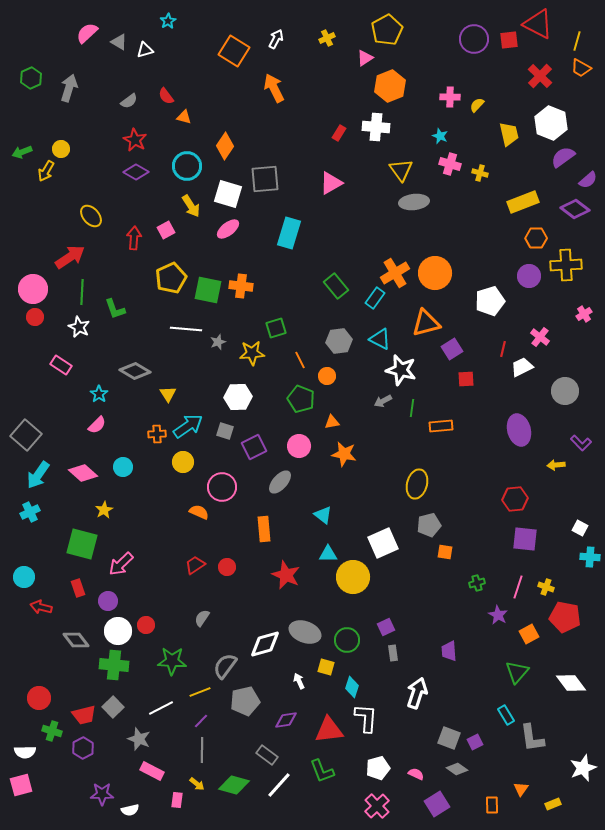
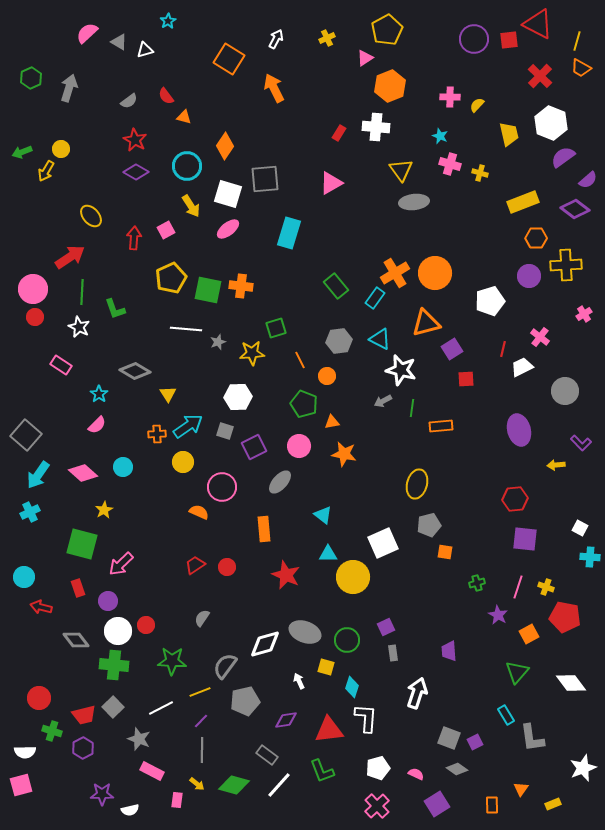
orange square at (234, 51): moved 5 px left, 8 px down
green pentagon at (301, 399): moved 3 px right, 5 px down
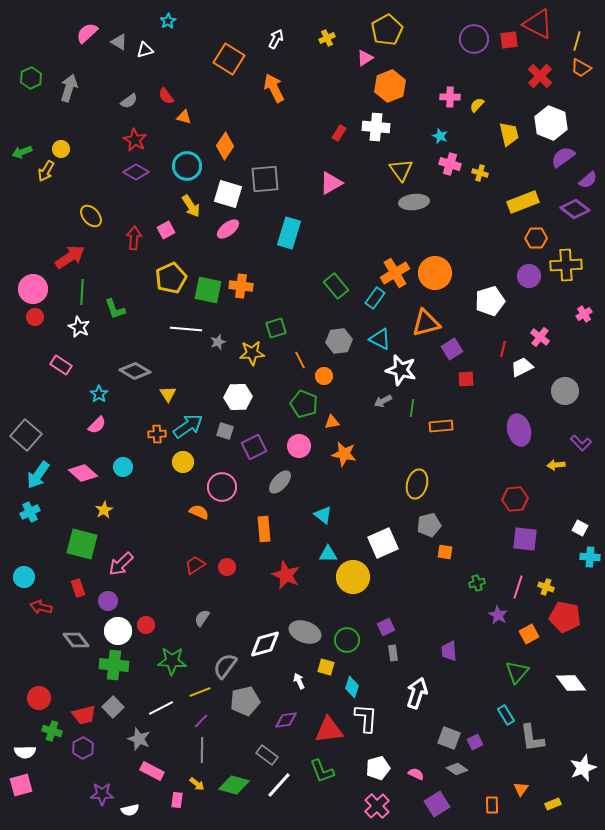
orange circle at (327, 376): moved 3 px left
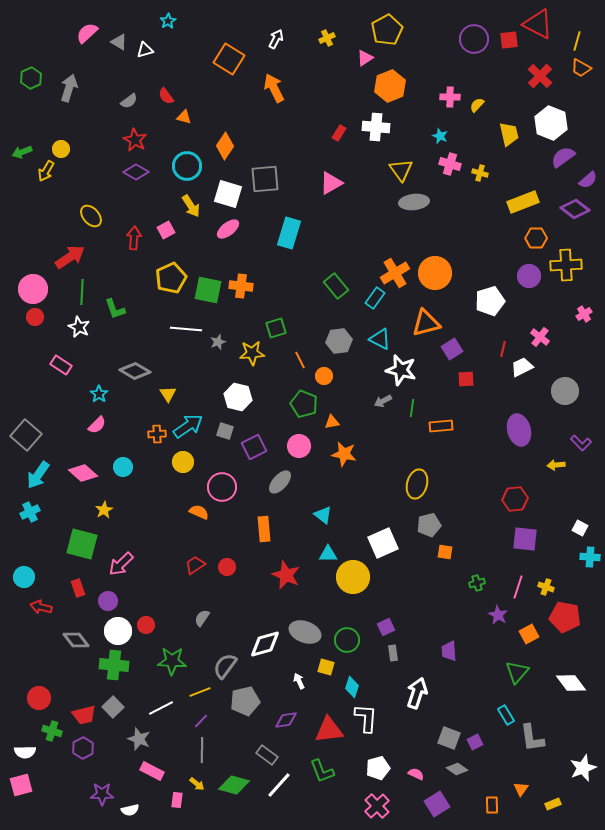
white hexagon at (238, 397): rotated 16 degrees clockwise
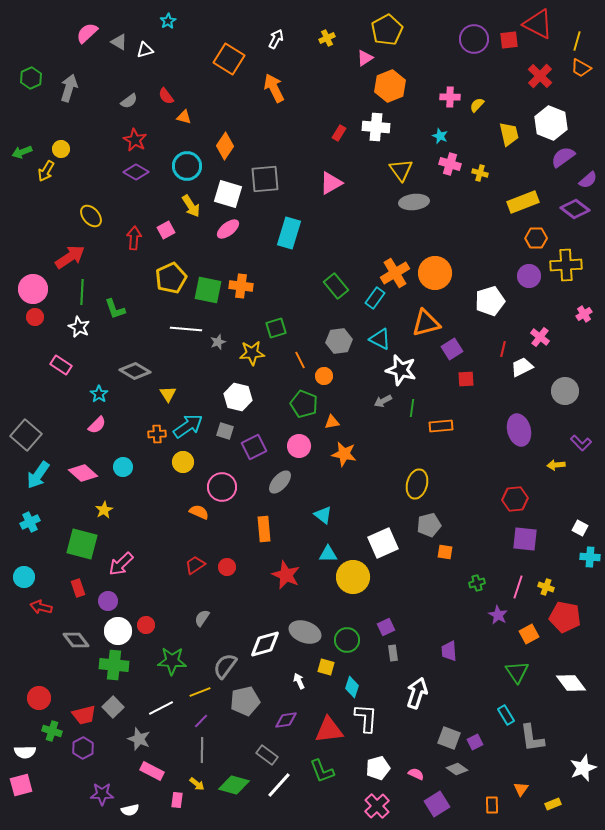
cyan cross at (30, 512): moved 10 px down
green triangle at (517, 672): rotated 15 degrees counterclockwise
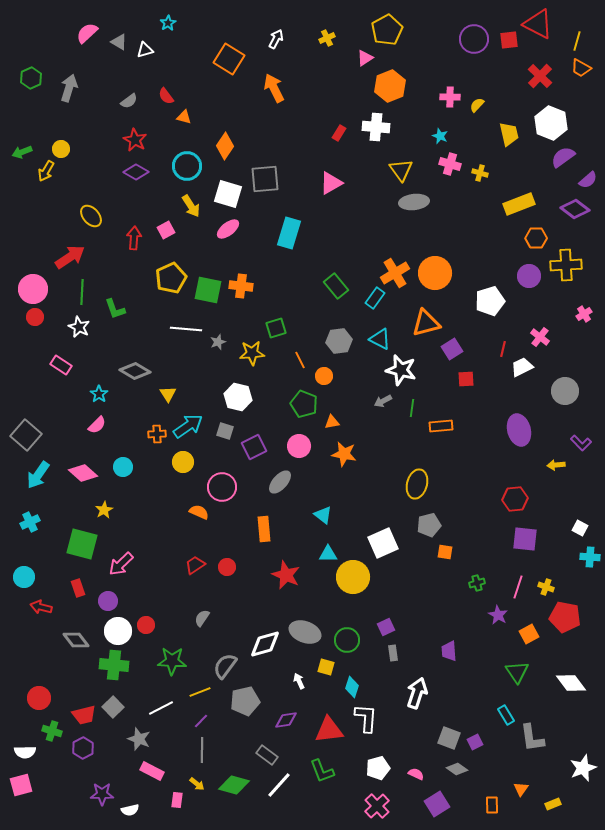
cyan star at (168, 21): moved 2 px down
yellow rectangle at (523, 202): moved 4 px left, 2 px down
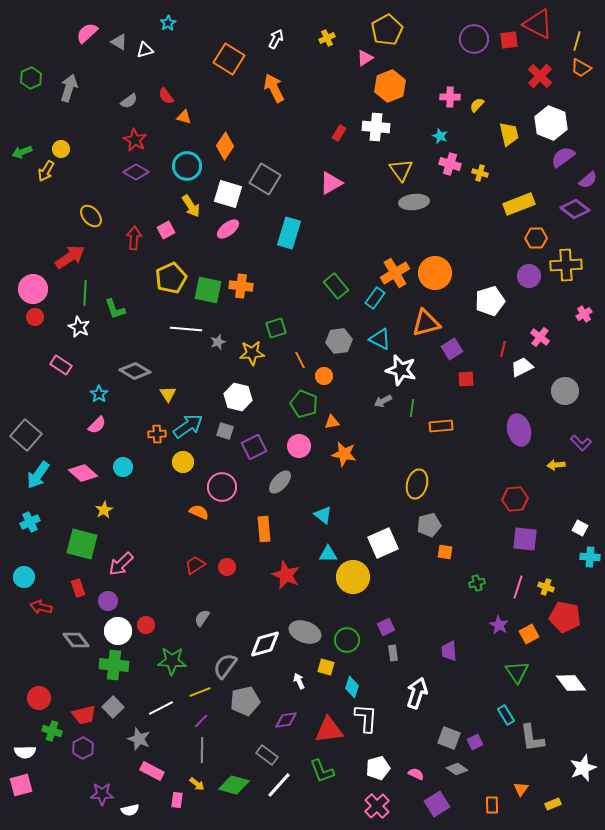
gray square at (265, 179): rotated 36 degrees clockwise
green line at (82, 292): moved 3 px right, 1 px down
purple star at (498, 615): moved 1 px right, 10 px down
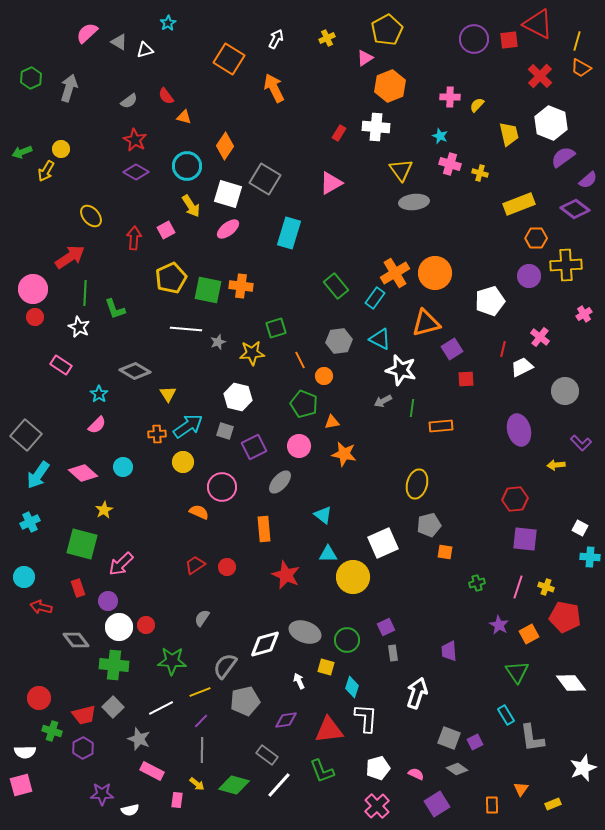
white circle at (118, 631): moved 1 px right, 4 px up
